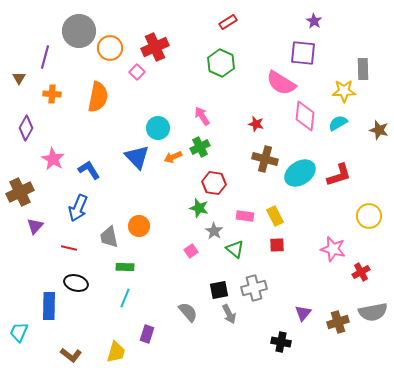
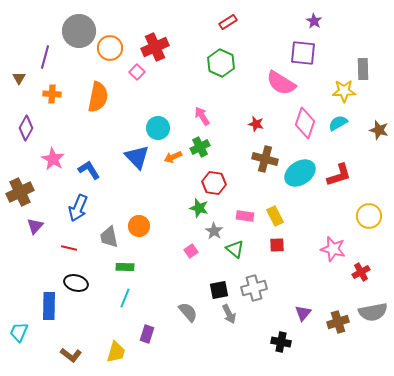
pink diamond at (305, 116): moved 7 px down; rotated 12 degrees clockwise
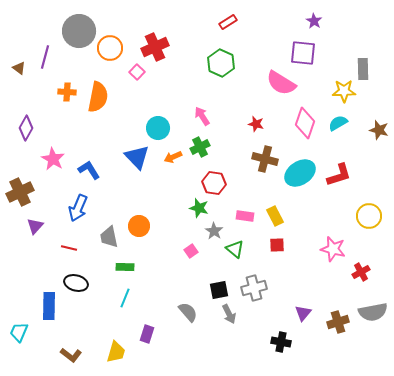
brown triangle at (19, 78): moved 10 px up; rotated 24 degrees counterclockwise
orange cross at (52, 94): moved 15 px right, 2 px up
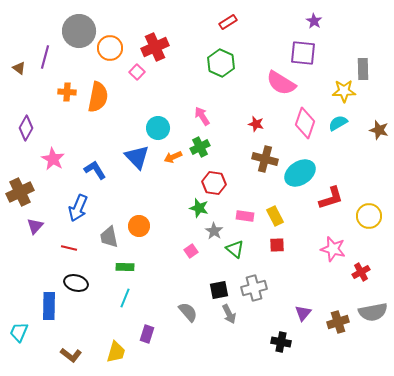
blue L-shape at (89, 170): moved 6 px right
red L-shape at (339, 175): moved 8 px left, 23 px down
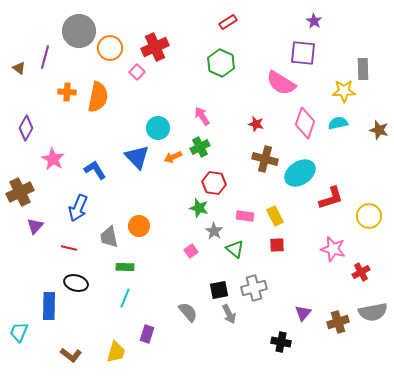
cyan semicircle at (338, 123): rotated 18 degrees clockwise
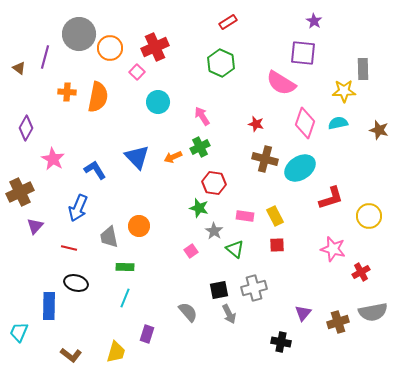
gray circle at (79, 31): moved 3 px down
cyan circle at (158, 128): moved 26 px up
cyan ellipse at (300, 173): moved 5 px up
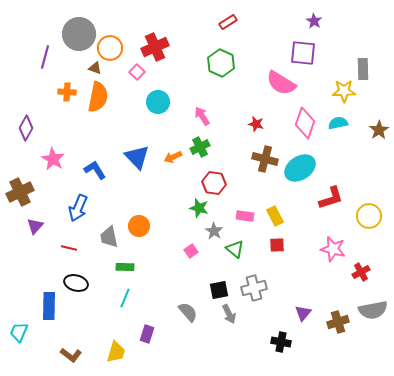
brown triangle at (19, 68): moved 76 px right; rotated 16 degrees counterclockwise
brown star at (379, 130): rotated 24 degrees clockwise
gray semicircle at (373, 312): moved 2 px up
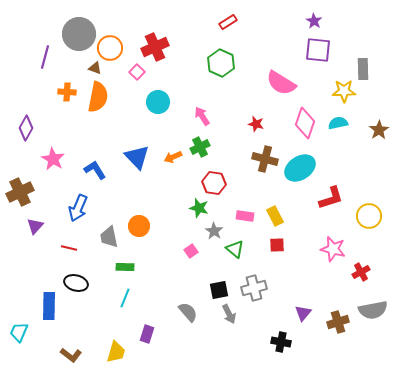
purple square at (303, 53): moved 15 px right, 3 px up
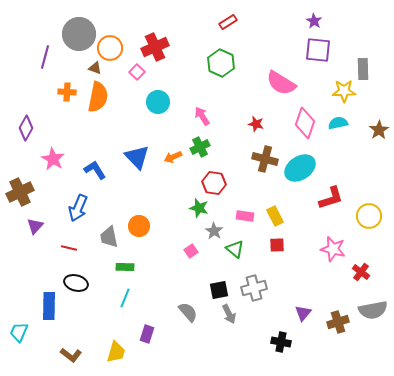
red cross at (361, 272): rotated 24 degrees counterclockwise
